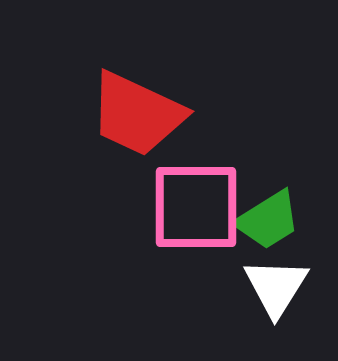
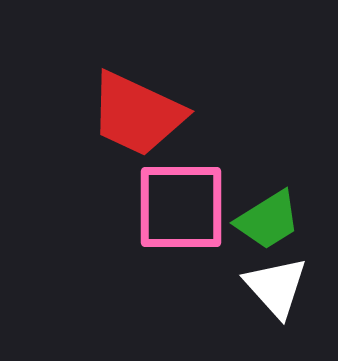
pink square: moved 15 px left
white triangle: rotated 14 degrees counterclockwise
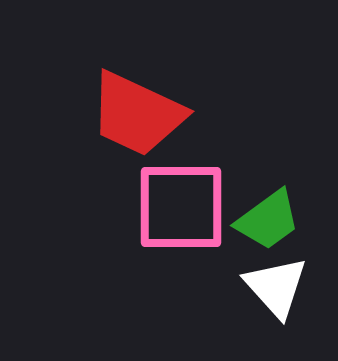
green trapezoid: rotated 4 degrees counterclockwise
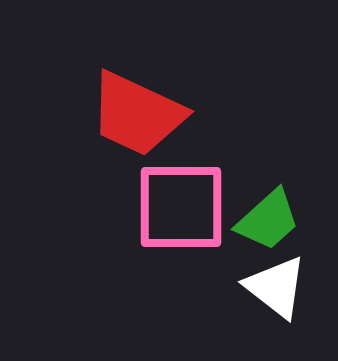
green trapezoid: rotated 6 degrees counterclockwise
white triangle: rotated 10 degrees counterclockwise
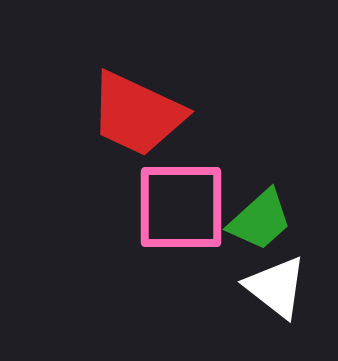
green trapezoid: moved 8 px left
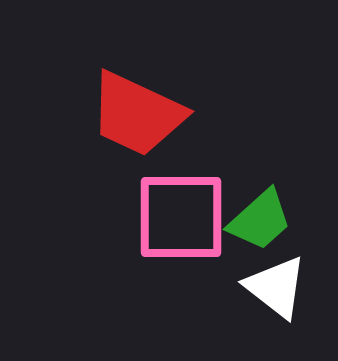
pink square: moved 10 px down
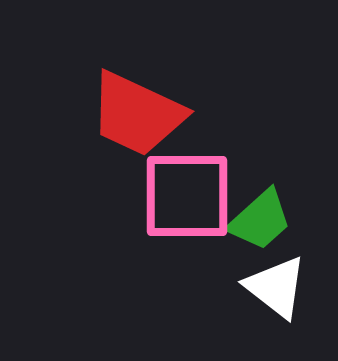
pink square: moved 6 px right, 21 px up
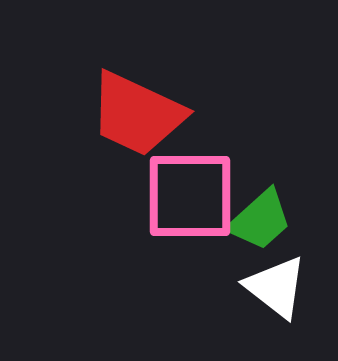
pink square: moved 3 px right
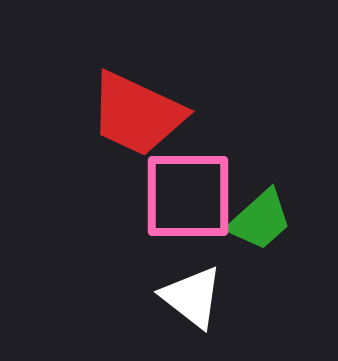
pink square: moved 2 px left
white triangle: moved 84 px left, 10 px down
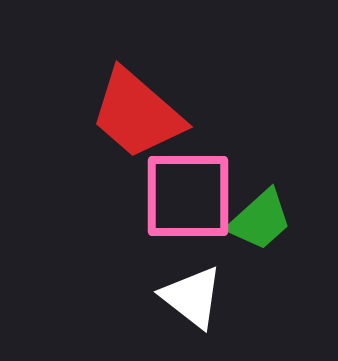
red trapezoid: rotated 16 degrees clockwise
